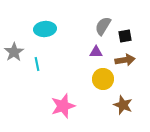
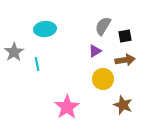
purple triangle: moved 1 px left, 1 px up; rotated 32 degrees counterclockwise
pink star: moved 4 px right, 1 px down; rotated 15 degrees counterclockwise
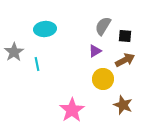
black square: rotated 16 degrees clockwise
brown arrow: rotated 18 degrees counterclockwise
pink star: moved 5 px right, 3 px down
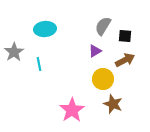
cyan line: moved 2 px right
brown star: moved 10 px left, 1 px up
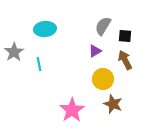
brown arrow: rotated 90 degrees counterclockwise
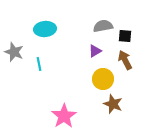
gray semicircle: rotated 48 degrees clockwise
gray star: rotated 18 degrees counterclockwise
pink star: moved 8 px left, 6 px down
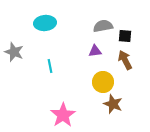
cyan ellipse: moved 6 px up
purple triangle: rotated 24 degrees clockwise
cyan line: moved 11 px right, 2 px down
yellow circle: moved 3 px down
pink star: moved 1 px left, 1 px up
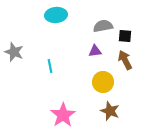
cyan ellipse: moved 11 px right, 8 px up
brown star: moved 3 px left, 7 px down
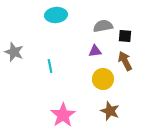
brown arrow: moved 1 px down
yellow circle: moved 3 px up
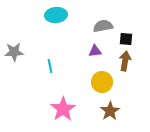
black square: moved 1 px right, 3 px down
gray star: rotated 24 degrees counterclockwise
brown arrow: rotated 36 degrees clockwise
yellow circle: moved 1 px left, 3 px down
brown star: rotated 18 degrees clockwise
pink star: moved 6 px up
